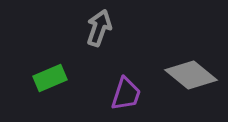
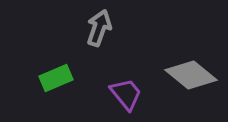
green rectangle: moved 6 px right
purple trapezoid: rotated 57 degrees counterclockwise
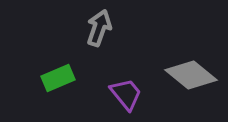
green rectangle: moved 2 px right
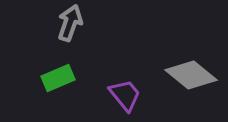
gray arrow: moved 29 px left, 5 px up
purple trapezoid: moved 1 px left, 1 px down
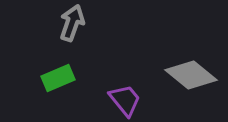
gray arrow: moved 2 px right
purple trapezoid: moved 5 px down
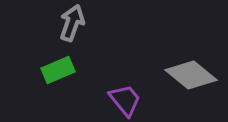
green rectangle: moved 8 px up
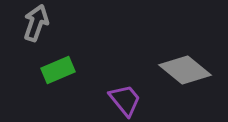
gray arrow: moved 36 px left
gray diamond: moved 6 px left, 5 px up
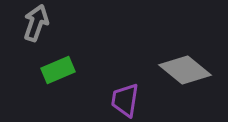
purple trapezoid: rotated 132 degrees counterclockwise
